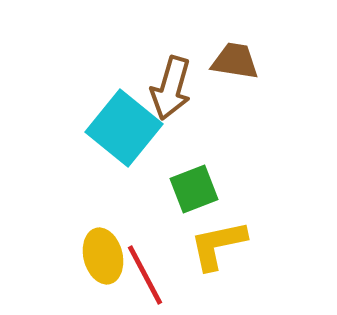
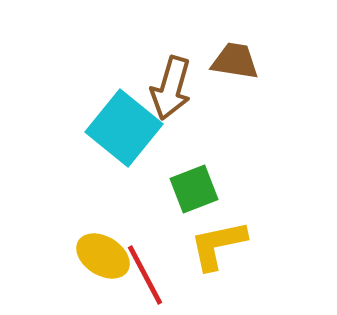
yellow ellipse: rotated 44 degrees counterclockwise
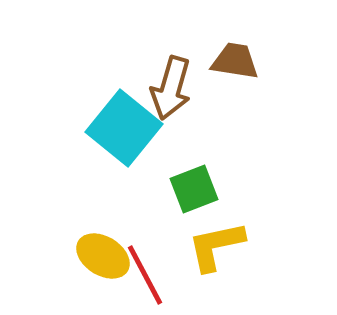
yellow L-shape: moved 2 px left, 1 px down
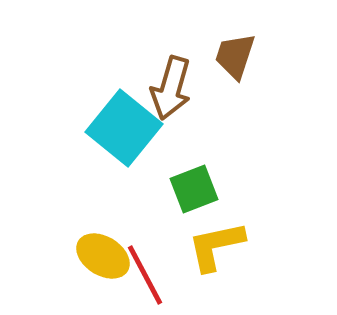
brown trapezoid: moved 5 px up; rotated 81 degrees counterclockwise
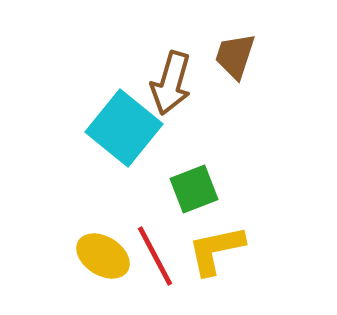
brown arrow: moved 5 px up
yellow L-shape: moved 4 px down
red line: moved 10 px right, 19 px up
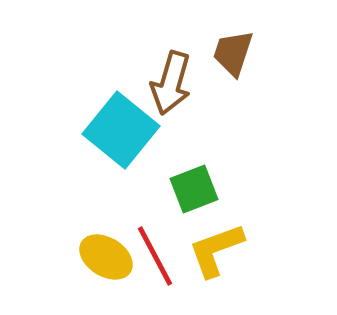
brown trapezoid: moved 2 px left, 3 px up
cyan square: moved 3 px left, 2 px down
yellow L-shape: rotated 8 degrees counterclockwise
yellow ellipse: moved 3 px right, 1 px down
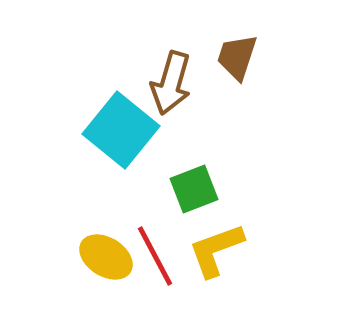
brown trapezoid: moved 4 px right, 4 px down
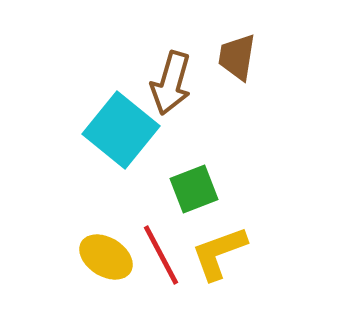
brown trapezoid: rotated 9 degrees counterclockwise
yellow L-shape: moved 3 px right, 3 px down
red line: moved 6 px right, 1 px up
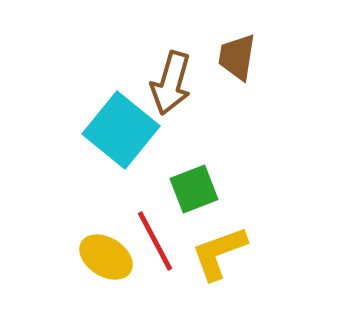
red line: moved 6 px left, 14 px up
